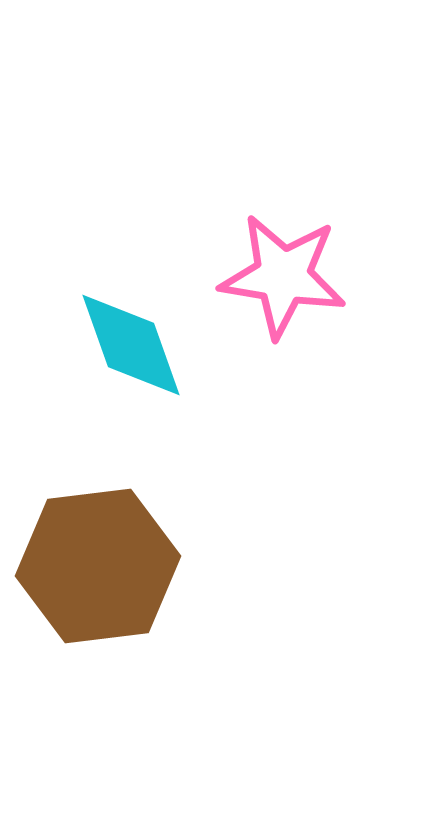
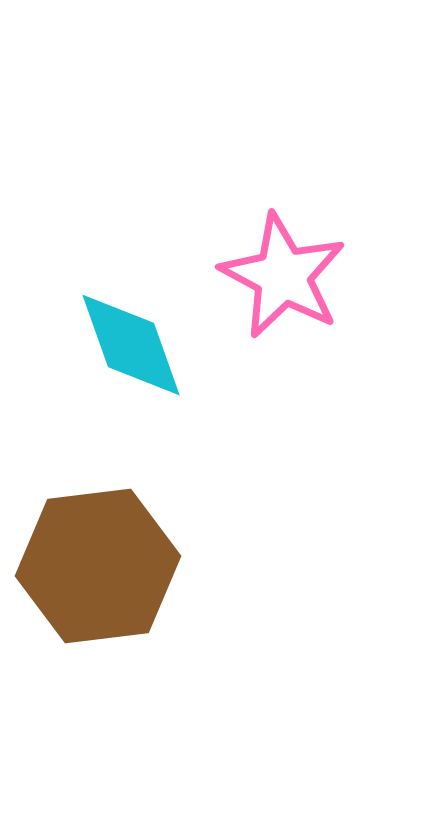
pink star: rotated 19 degrees clockwise
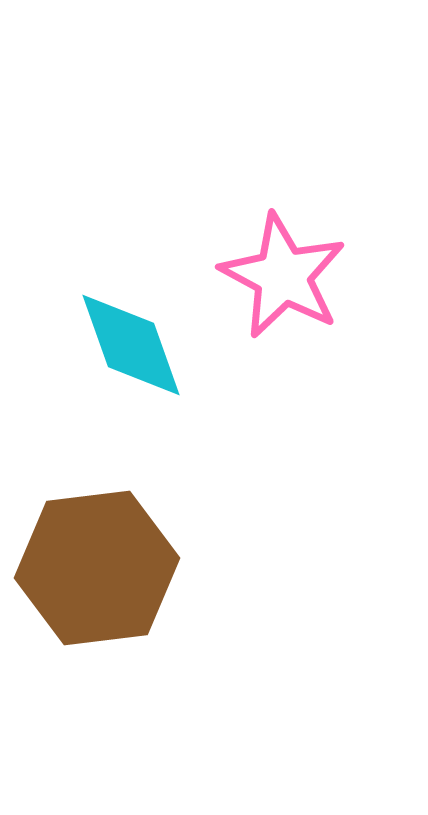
brown hexagon: moved 1 px left, 2 px down
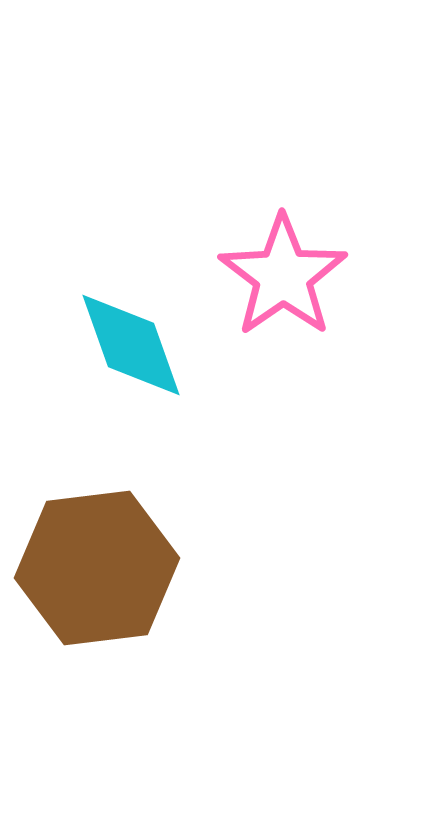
pink star: rotated 9 degrees clockwise
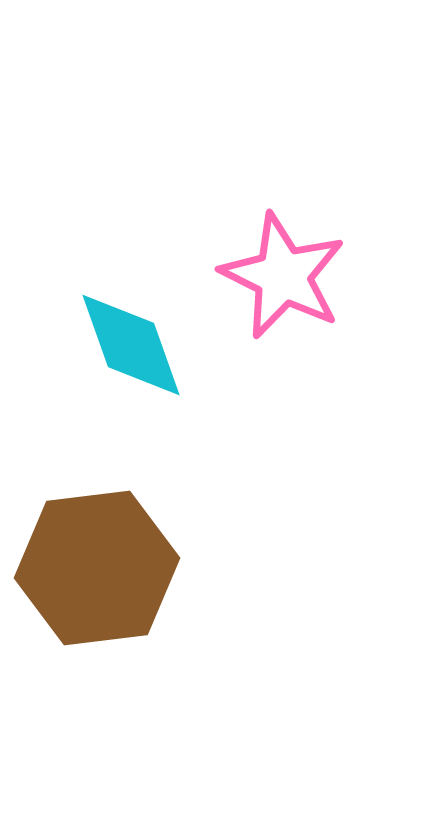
pink star: rotated 11 degrees counterclockwise
